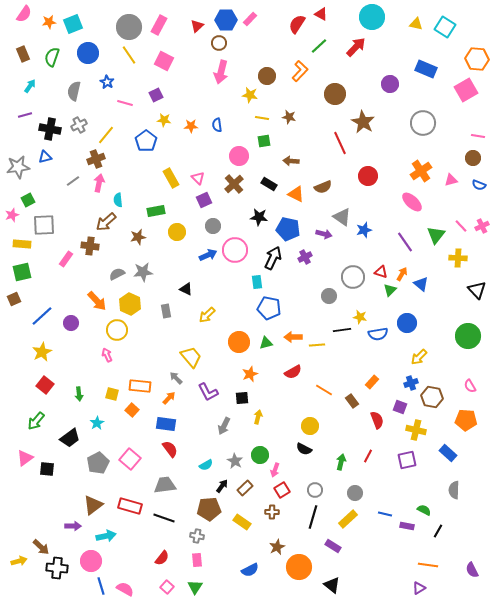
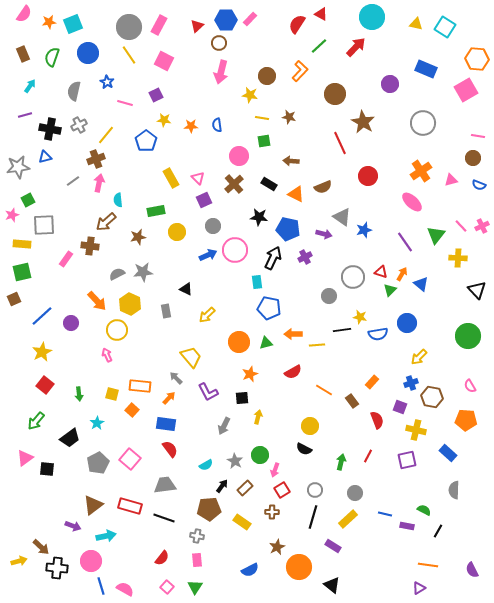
orange arrow at (293, 337): moved 3 px up
purple arrow at (73, 526): rotated 21 degrees clockwise
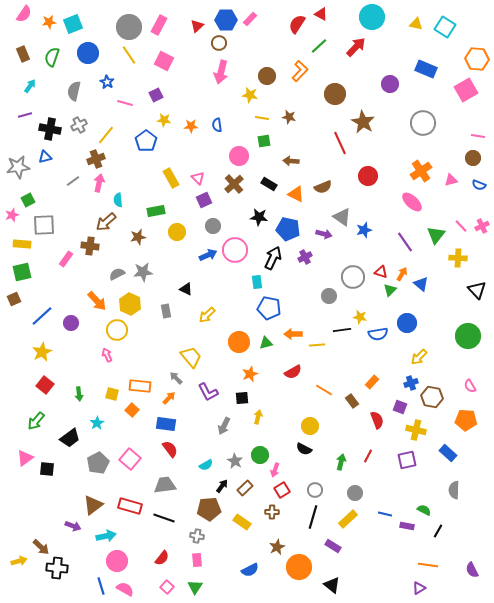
pink circle at (91, 561): moved 26 px right
